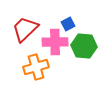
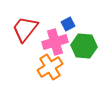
red trapezoid: rotated 8 degrees counterclockwise
pink cross: rotated 15 degrees counterclockwise
orange cross: moved 14 px right; rotated 15 degrees counterclockwise
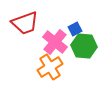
blue square: moved 7 px right, 5 px down
red trapezoid: moved 6 px up; rotated 148 degrees counterclockwise
pink cross: rotated 35 degrees counterclockwise
